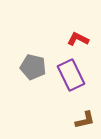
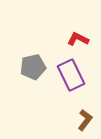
gray pentagon: rotated 25 degrees counterclockwise
brown L-shape: rotated 40 degrees counterclockwise
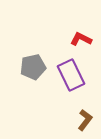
red L-shape: moved 3 px right
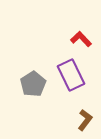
red L-shape: rotated 20 degrees clockwise
gray pentagon: moved 17 px down; rotated 20 degrees counterclockwise
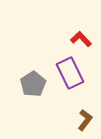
purple rectangle: moved 1 px left, 2 px up
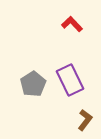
red L-shape: moved 9 px left, 15 px up
purple rectangle: moved 7 px down
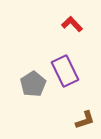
purple rectangle: moved 5 px left, 9 px up
brown L-shape: rotated 35 degrees clockwise
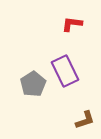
red L-shape: rotated 40 degrees counterclockwise
